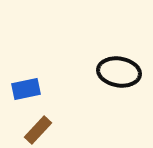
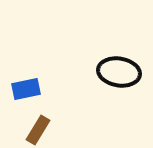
brown rectangle: rotated 12 degrees counterclockwise
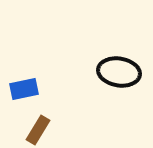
blue rectangle: moved 2 px left
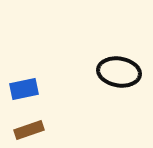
brown rectangle: moved 9 px left; rotated 40 degrees clockwise
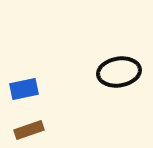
black ellipse: rotated 18 degrees counterclockwise
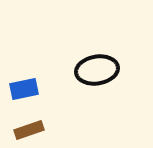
black ellipse: moved 22 px left, 2 px up
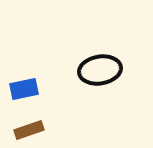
black ellipse: moved 3 px right
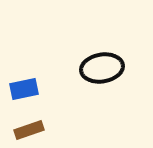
black ellipse: moved 2 px right, 2 px up
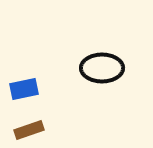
black ellipse: rotated 9 degrees clockwise
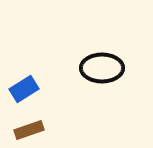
blue rectangle: rotated 20 degrees counterclockwise
